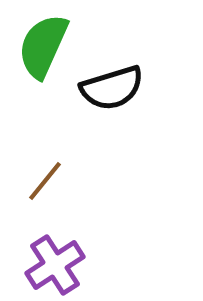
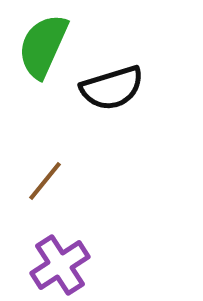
purple cross: moved 5 px right
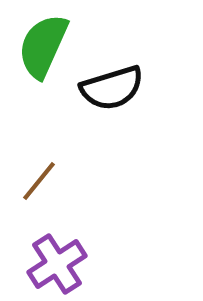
brown line: moved 6 px left
purple cross: moved 3 px left, 1 px up
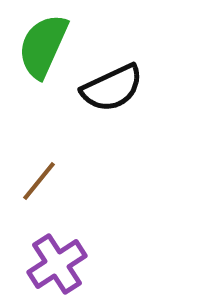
black semicircle: rotated 8 degrees counterclockwise
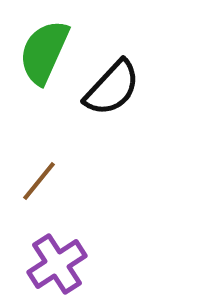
green semicircle: moved 1 px right, 6 px down
black semicircle: rotated 22 degrees counterclockwise
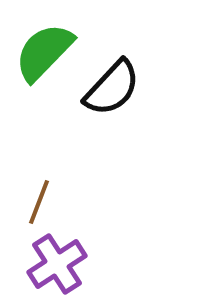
green semicircle: rotated 20 degrees clockwise
brown line: moved 21 px down; rotated 18 degrees counterclockwise
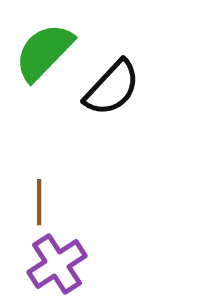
brown line: rotated 21 degrees counterclockwise
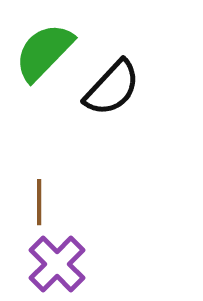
purple cross: rotated 12 degrees counterclockwise
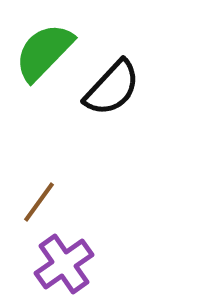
brown line: rotated 36 degrees clockwise
purple cross: moved 7 px right; rotated 10 degrees clockwise
